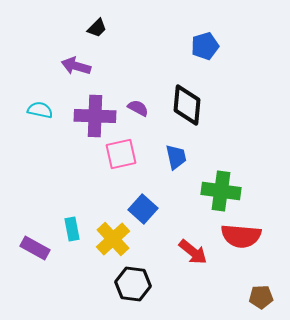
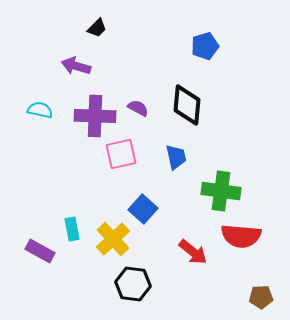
purple rectangle: moved 5 px right, 3 px down
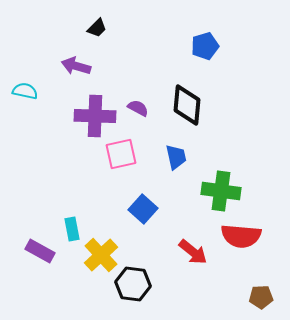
cyan semicircle: moved 15 px left, 19 px up
yellow cross: moved 12 px left, 16 px down
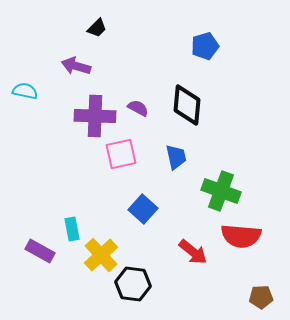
green cross: rotated 12 degrees clockwise
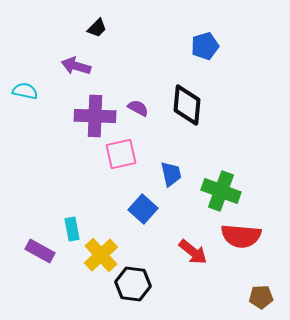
blue trapezoid: moved 5 px left, 17 px down
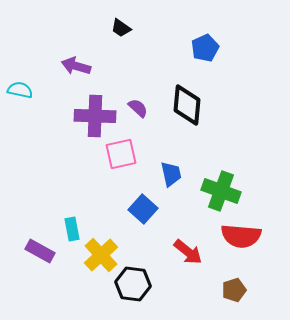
black trapezoid: moved 24 px right; rotated 80 degrees clockwise
blue pentagon: moved 2 px down; rotated 8 degrees counterclockwise
cyan semicircle: moved 5 px left, 1 px up
purple semicircle: rotated 15 degrees clockwise
red arrow: moved 5 px left
brown pentagon: moved 27 px left, 7 px up; rotated 15 degrees counterclockwise
